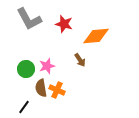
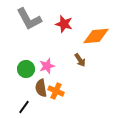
orange cross: moved 1 px left, 1 px down
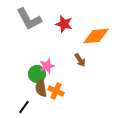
green circle: moved 11 px right, 5 px down
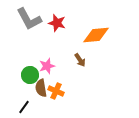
red star: moved 7 px left, 1 px up
orange diamond: moved 1 px up
green circle: moved 7 px left, 1 px down
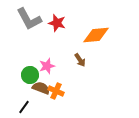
brown semicircle: rotated 120 degrees clockwise
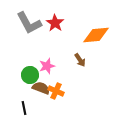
gray L-shape: moved 4 px down
red star: moved 2 px left; rotated 18 degrees clockwise
black line: moved 1 px down; rotated 48 degrees counterclockwise
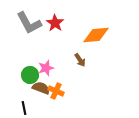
pink star: moved 1 px left, 2 px down
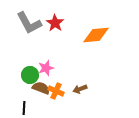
brown arrow: moved 29 px down; rotated 104 degrees clockwise
black line: rotated 16 degrees clockwise
